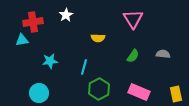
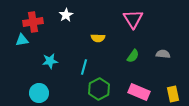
yellow rectangle: moved 3 px left
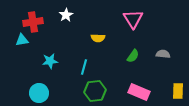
green hexagon: moved 4 px left, 2 px down; rotated 20 degrees clockwise
yellow rectangle: moved 5 px right, 3 px up; rotated 14 degrees clockwise
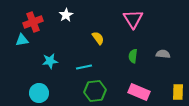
red cross: rotated 12 degrees counterclockwise
yellow semicircle: rotated 128 degrees counterclockwise
green semicircle: rotated 152 degrees clockwise
cyan line: rotated 63 degrees clockwise
yellow rectangle: moved 1 px down
